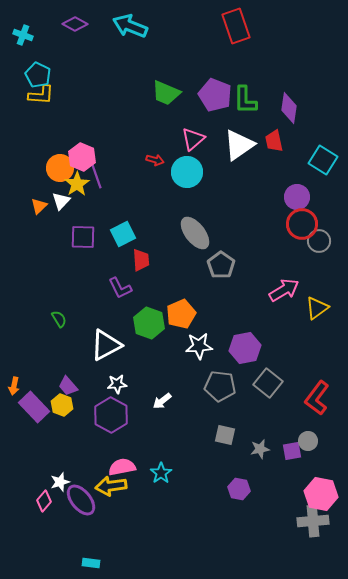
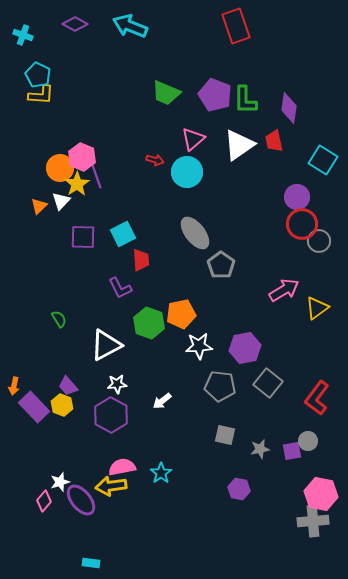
orange pentagon at (181, 314): rotated 12 degrees clockwise
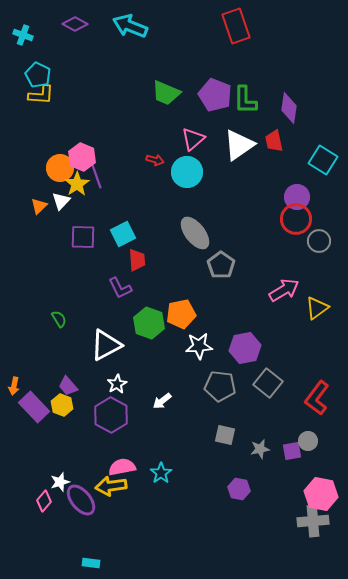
red circle at (302, 224): moved 6 px left, 5 px up
red trapezoid at (141, 260): moved 4 px left
white star at (117, 384): rotated 24 degrees counterclockwise
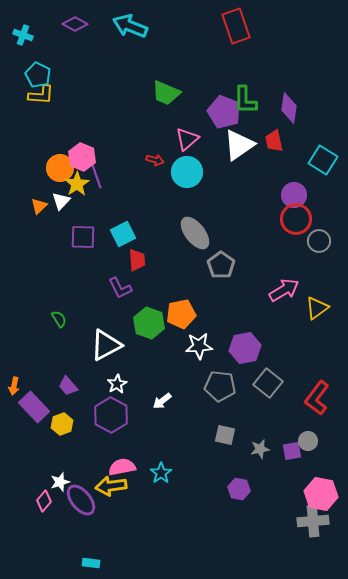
purple pentagon at (215, 95): moved 9 px right, 17 px down
pink triangle at (193, 139): moved 6 px left
purple circle at (297, 197): moved 3 px left, 2 px up
yellow hexagon at (62, 405): moved 19 px down; rotated 20 degrees clockwise
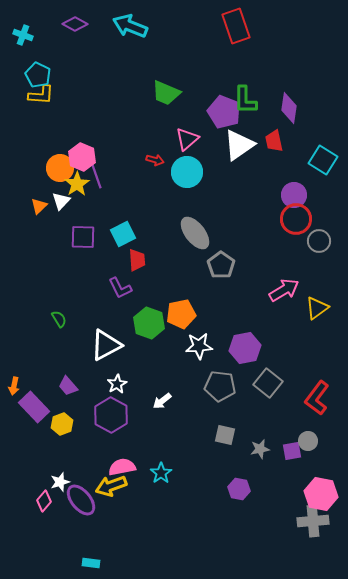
yellow arrow at (111, 486): rotated 12 degrees counterclockwise
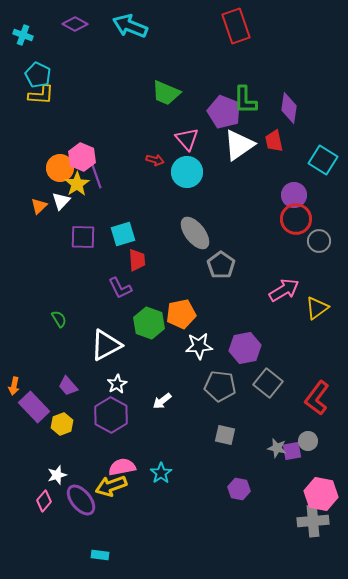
pink triangle at (187, 139): rotated 30 degrees counterclockwise
cyan square at (123, 234): rotated 10 degrees clockwise
gray star at (260, 449): moved 17 px right, 1 px up; rotated 24 degrees clockwise
white star at (60, 482): moved 3 px left, 7 px up
cyan rectangle at (91, 563): moved 9 px right, 8 px up
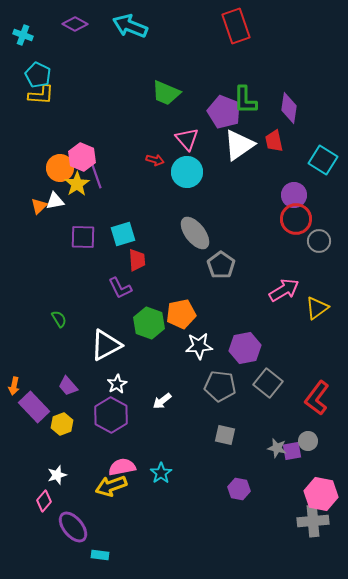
white triangle at (61, 201): moved 6 px left; rotated 36 degrees clockwise
purple ellipse at (81, 500): moved 8 px left, 27 px down
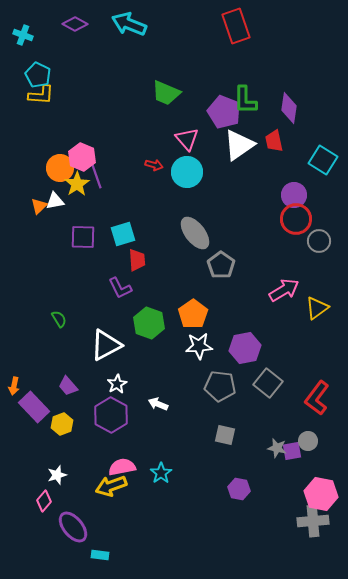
cyan arrow at (130, 26): moved 1 px left, 2 px up
red arrow at (155, 160): moved 1 px left, 5 px down
orange pentagon at (181, 314): moved 12 px right; rotated 24 degrees counterclockwise
white arrow at (162, 401): moved 4 px left, 3 px down; rotated 60 degrees clockwise
